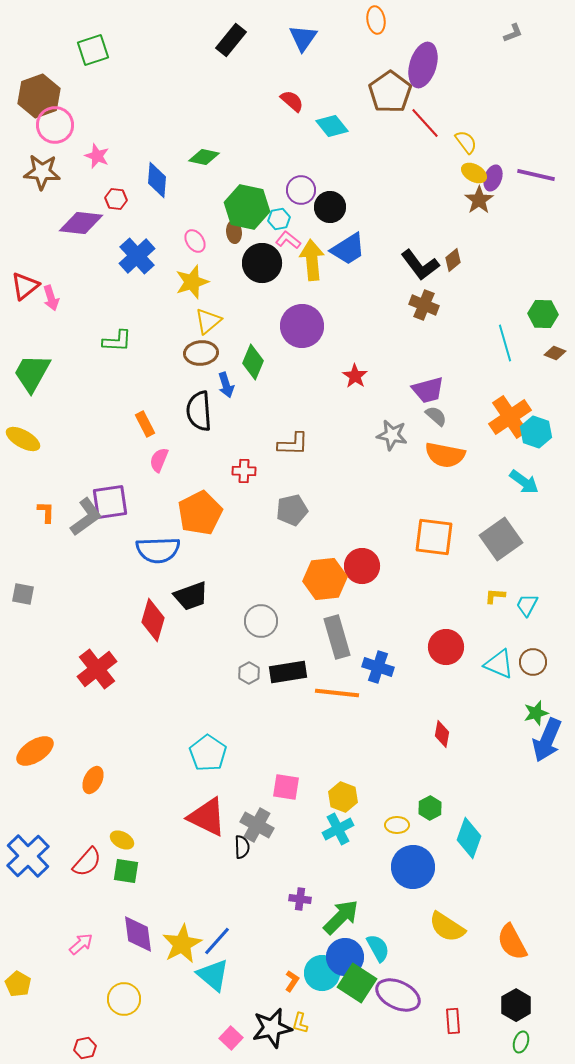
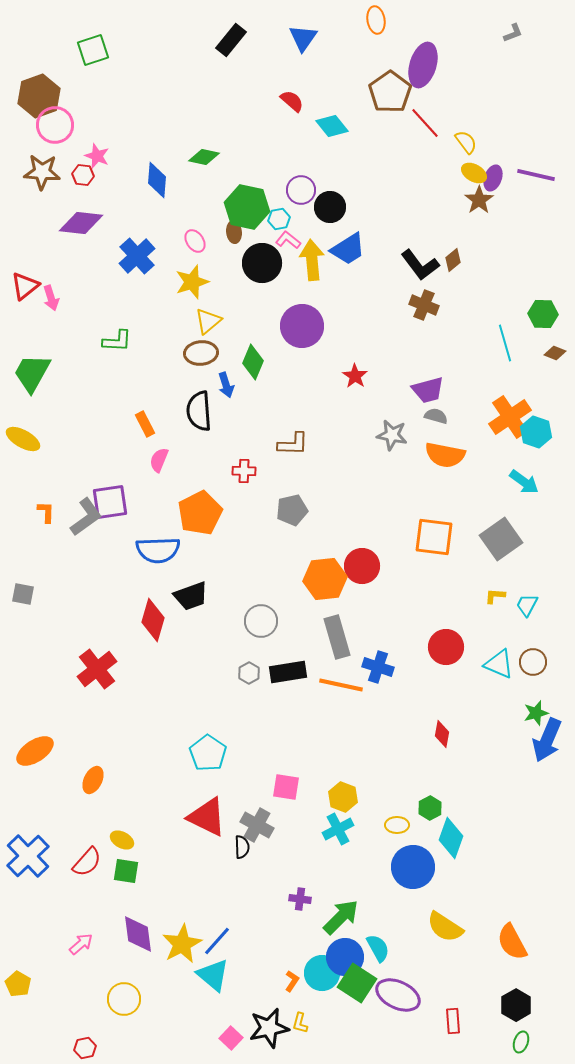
red hexagon at (116, 199): moved 33 px left, 24 px up
gray semicircle at (436, 416): rotated 25 degrees counterclockwise
orange line at (337, 693): moved 4 px right, 8 px up; rotated 6 degrees clockwise
cyan diamond at (469, 838): moved 18 px left
yellow semicircle at (447, 927): moved 2 px left
black star at (272, 1028): moved 3 px left
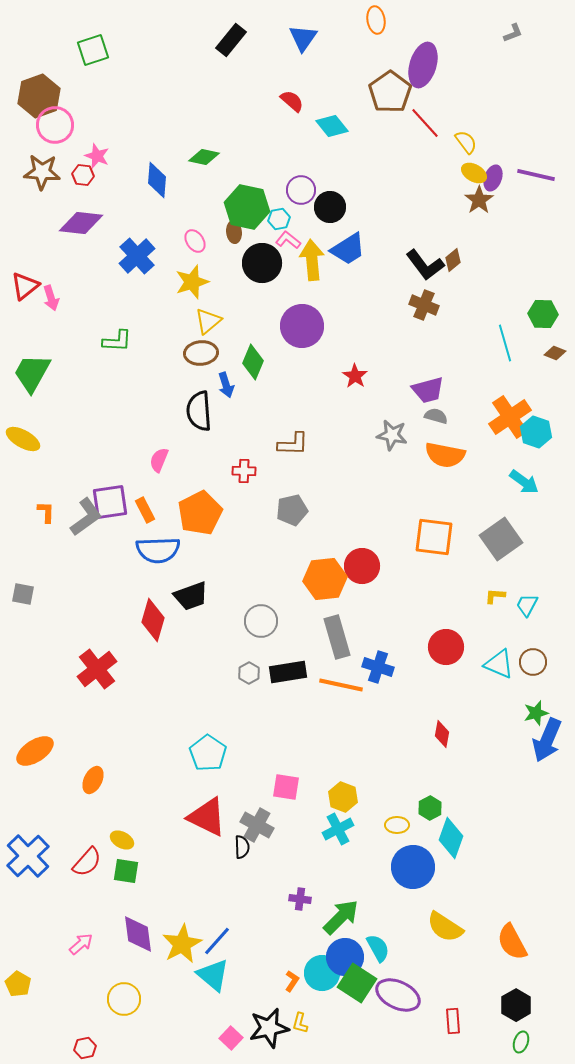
black L-shape at (420, 265): moved 5 px right
orange rectangle at (145, 424): moved 86 px down
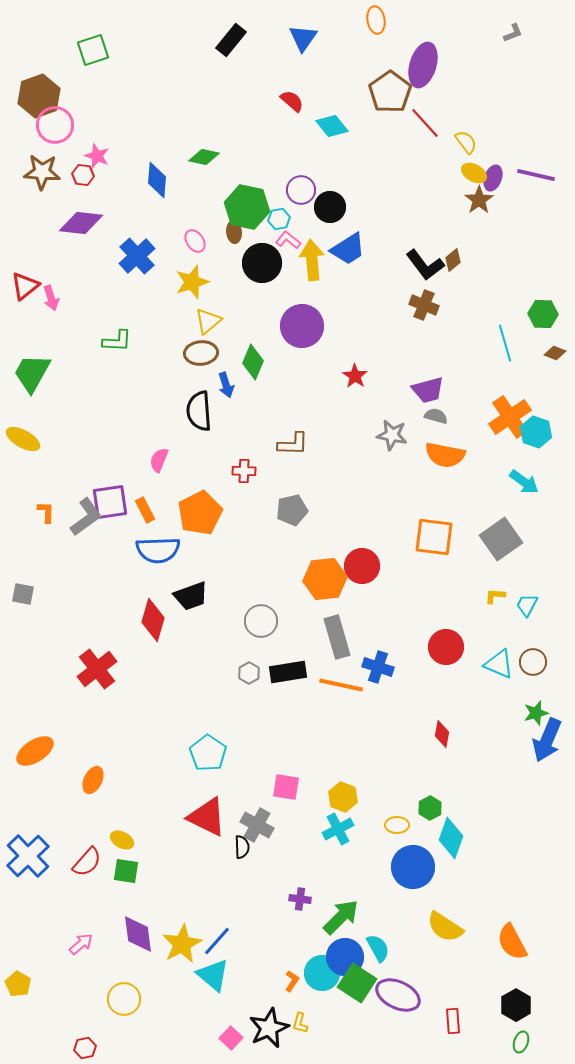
black star at (269, 1028): rotated 12 degrees counterclockwise
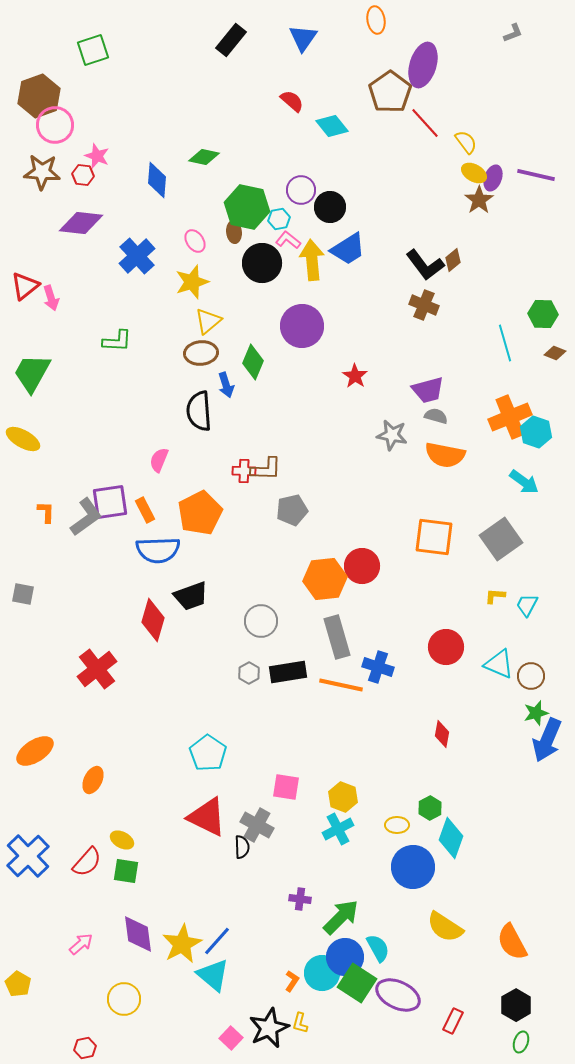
orange cross at (510, 417): rotated 12 degrees clockwise
brown L-shape at (293, 444): moved 27 px left, 25 px down
brown circle at (533, 662): moved 2 px left, 14 px down
red rectangle at (453, 1021): rotated 30 degrees clockwise
